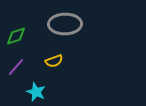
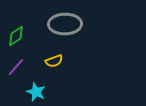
green diamond: rotated 15 degrees counterclockwise
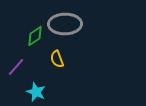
green diamond: moved 19 px right
yellow semicircle: moved 3 px right, 2 px up; rotated 90 degrees clockwise
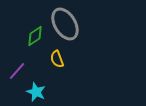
gray ellipse: rotated 60 degrees clockwise
purple line: moved 1 px right, 4 px down
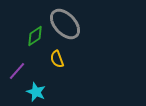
gray ellipse: rotated 12 degrees counterclockwise
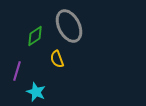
gray ellipse: moved 4 px right, 2 px down; rotated 16 degrees clockwise
purple line: rotated 24 degrees counterclockwise
